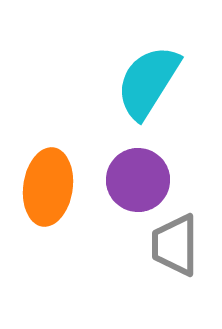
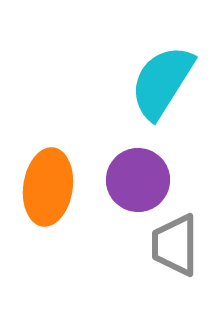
cyan semicircle: moved 14 px right
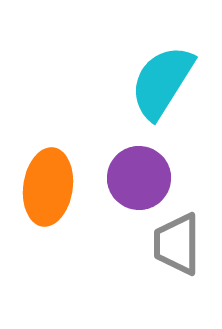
purple circle: moved 1 px right, 2 px up
gray trapezoid: moved 2 px right, 1 px up
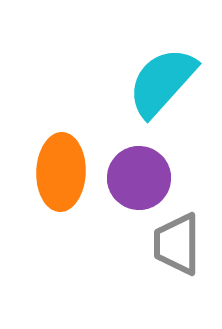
cyan semicircle: rotated 10 degrees clockwise
orange ellipse: moved 13 px right, 15 px up; rotated 6 degrees counterclockwise
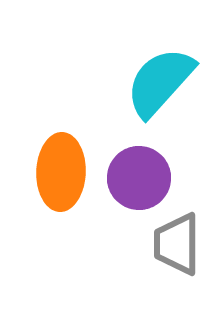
cyan semicircle: moved 2 px left
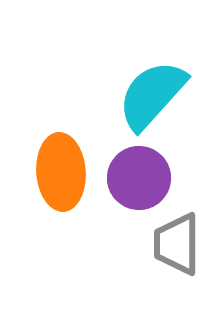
cyan semicircle: moved 8 px left, 13 px down
orange ellipse: rotated 6 degrees counterclockwise
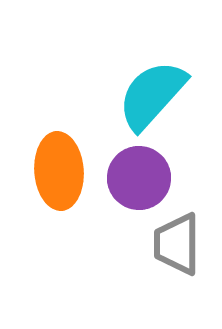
orange ellipse: moved 2 px left, 1 px up
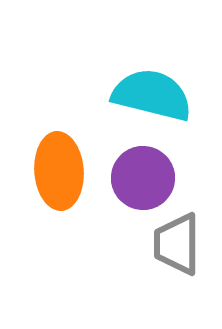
cyan semicircle: rotated 62 degrees clockwise
purple circle: moved 4 px right
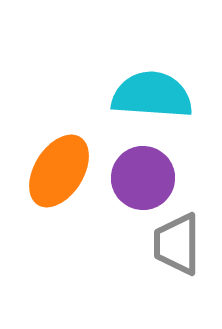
cyan semicircle: rotated 10 degrees counterclockwise
orange ellipse: rotated 36 degrees clockwise
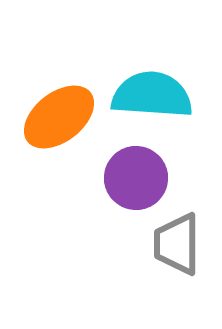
orange ellipse: moved 54 px up; rotated 20 degrees clockwise
purple circle: moved 7 px left
